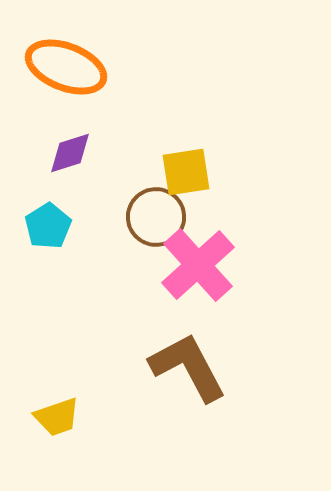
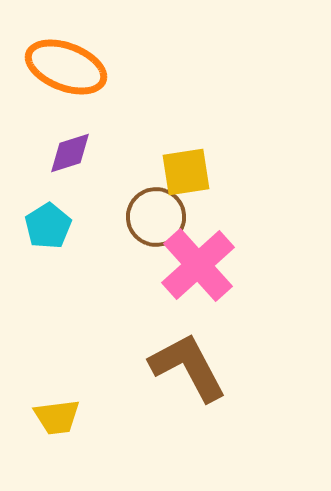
yellow trapezoid: rotated 12 degrees clockwise
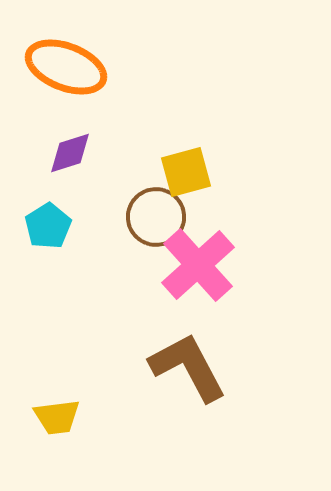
yellow square: rotated 6 degrees counterclockwise
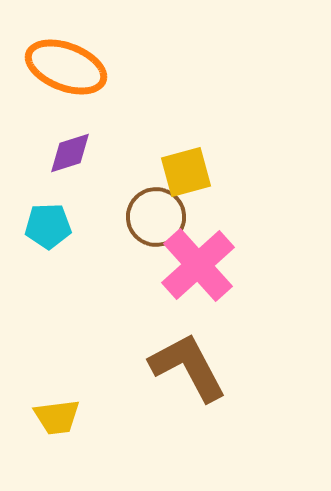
cyan pentagon: rotated 30 degrees clockwise
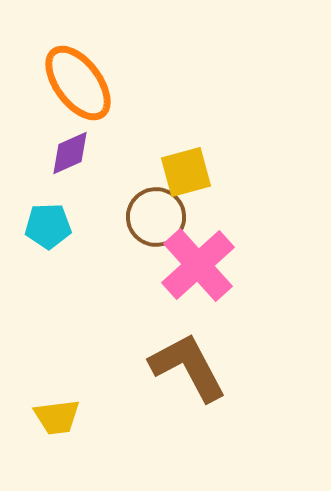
orange ellipse: moved 12 px right, 16 px down; rotated 32 degrees clockwise
purple diamond: rotated 6 degrees counterclockwise
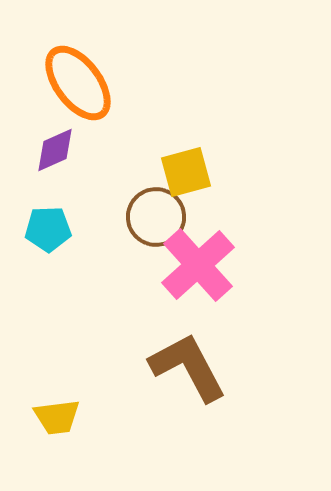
purple diamond: moved 15 px left, 3 px up
cyan pentagon: moved 3 px down
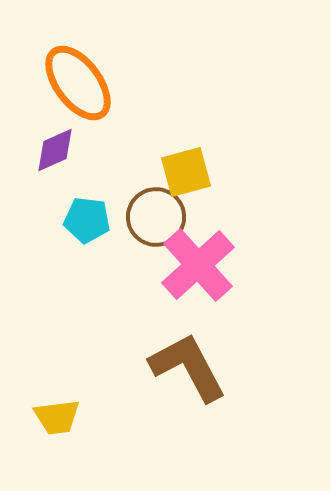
cyan pentagon: moved 39 px right, 9 px up; rotated 9 degrees clockwise
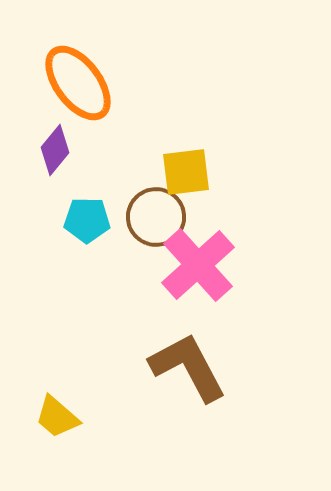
purple diamond: rotated 27 degrees counterclockwise
yellow square: rotated 8 degrees clockwise
cyan pentagon: rotated 6 degrees counterclockwise
yellow trapezoid: rotated 48 degrees clockwise
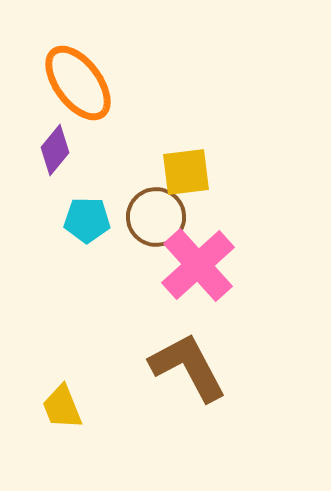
yellow trapezoid: moved 5 px right, 10 px up; rotated 27 degrees clockwise
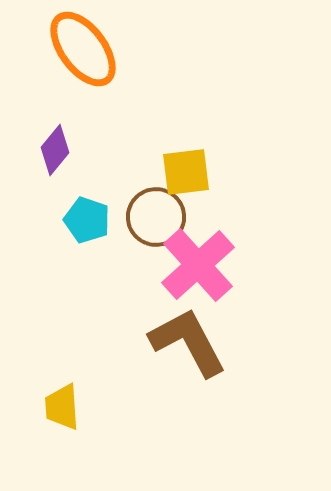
orange ellipse: moved 5 px right, 34 px up
cyan pentagon: rotated 18 degrees clockwise
brown L-shape: moved 25 px up
yellow trapezoid: rotated 18 degrees clockwise
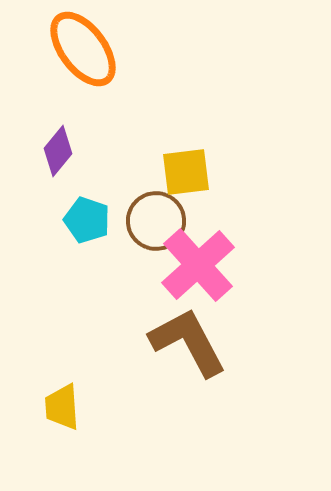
purple diamond: moved 3 px right, 1 px down
brown circle: moved 4 px down
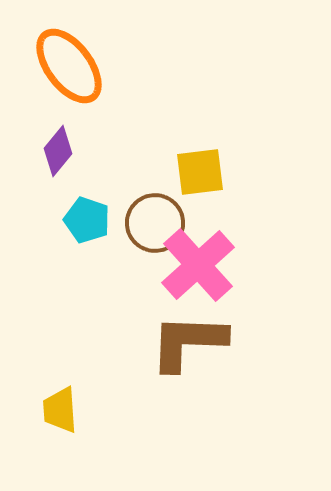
orange ellipse: moved 14 px left, 17 px down
yellow square: moved 14 px right
brown circle: moved 1 px left, 2 px down
brown L-shape: rotated 60 degrees counterclockwise
yellow trapezoid: moved 2 px left, 3 px down
